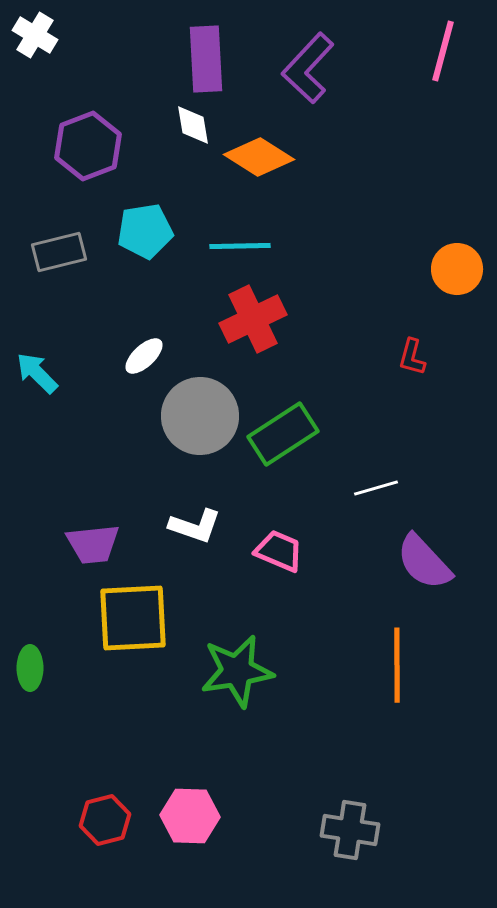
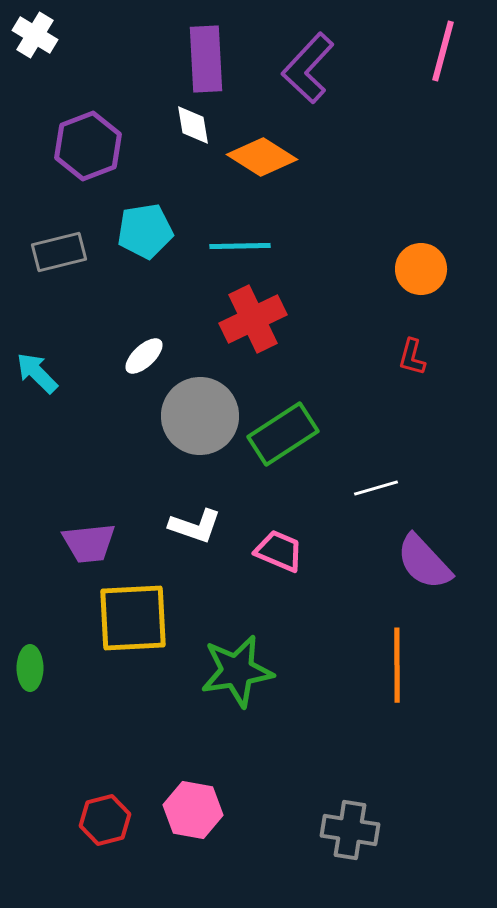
orange diamond: moved 3 px right
orange circle: moved 36 px left
purple trapezoid: moved 4 px left, 1 px up
pink hexagon: moved 3 px right, 6 px up; rotated 8 degrees clockwise
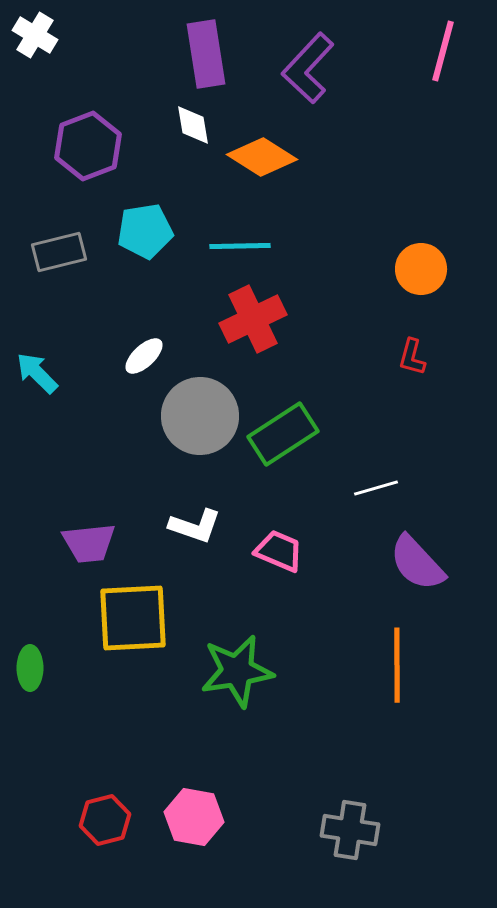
purple rectangle: moved 5 px up; rotated 6 degrees counterclockwise
purple semicircle: moved 7 px left, 1 px down
pink hexagon: moved 1 px right, 7 px down
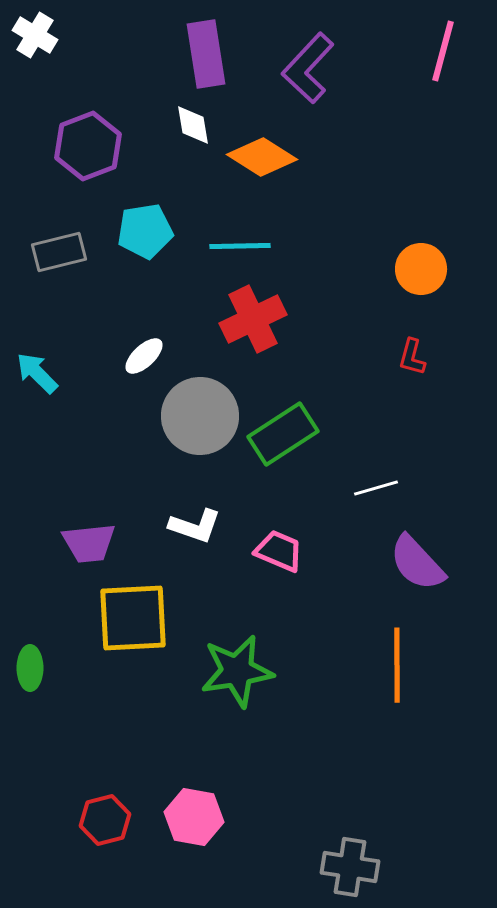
gray cross: moved 37 px down
